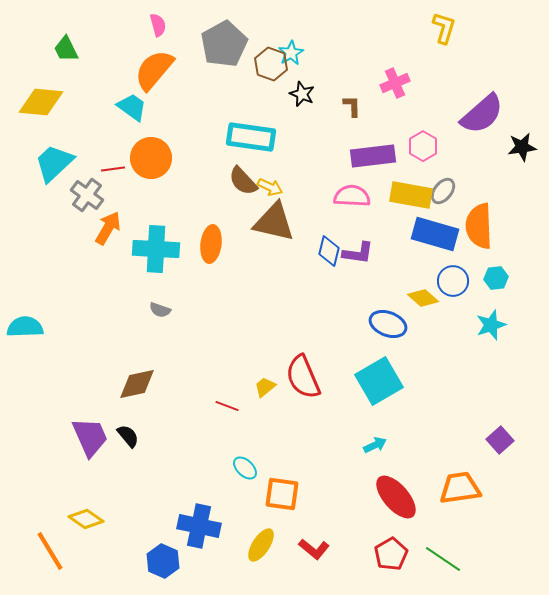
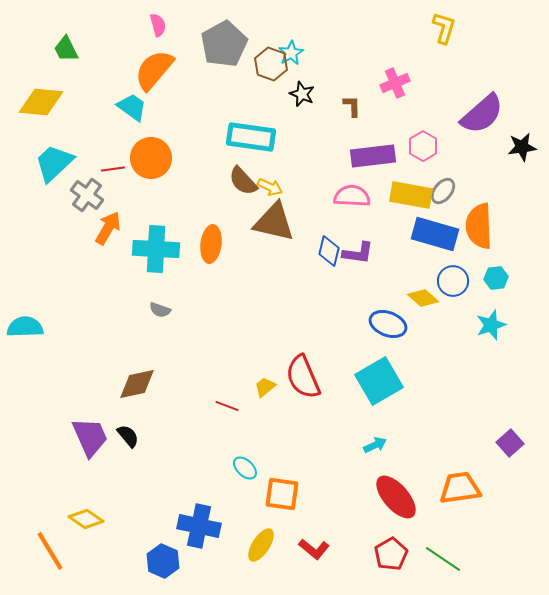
purple square at (500, 440): moved 10 px right, 3 px down
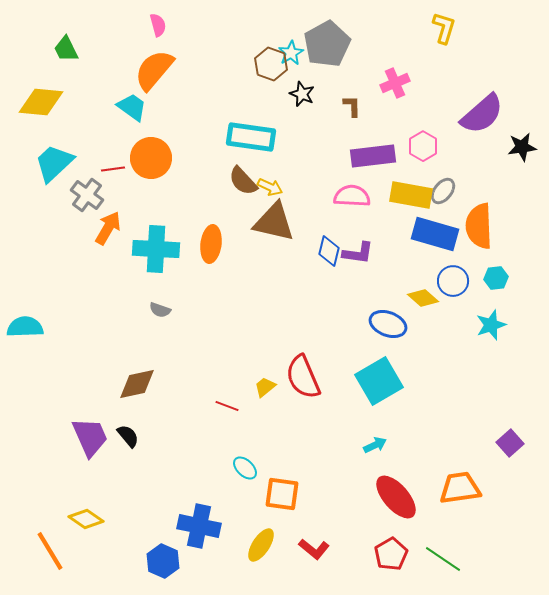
gray pentagon at (224, 44): moved 103 px right
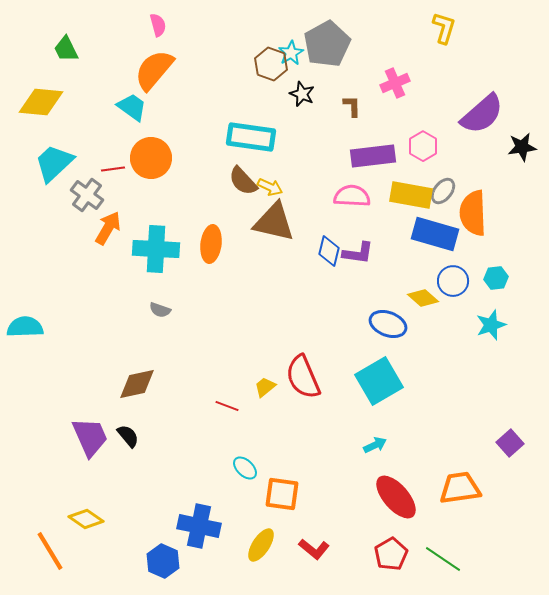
orange semicircle at (479, 226): moved 6 px left, 13 px up
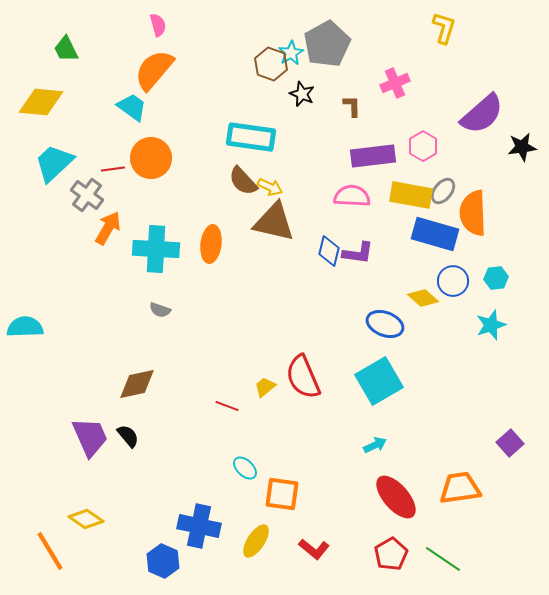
blue ellipse at (388, 324): moved 3 px left
yellow ellipse at (261, 545): moved 5 px left, 4 px up
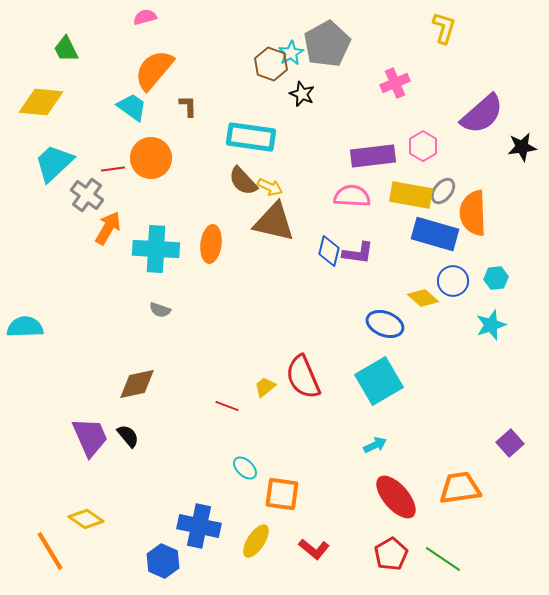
pink semicircle at (158, 25): moved 13 px left, 8 px up; rotated 90 degrees counterclockwise
brown L-shape at (352, 106): moved 164 px left
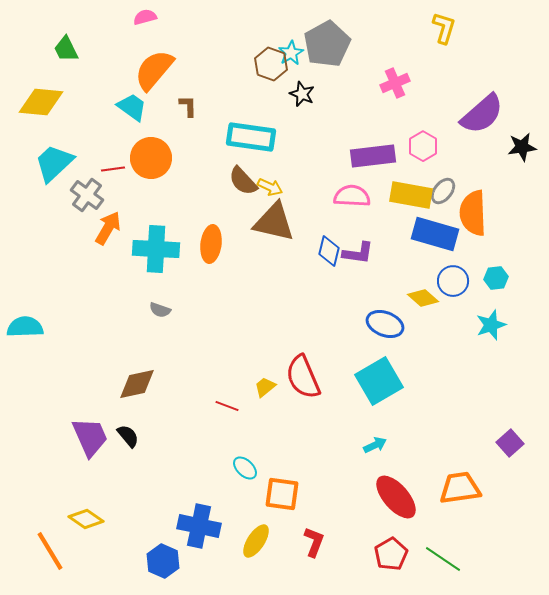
red L-shape at (314, 549): moved 7 px up; rotated 108 degrees counterclockwise
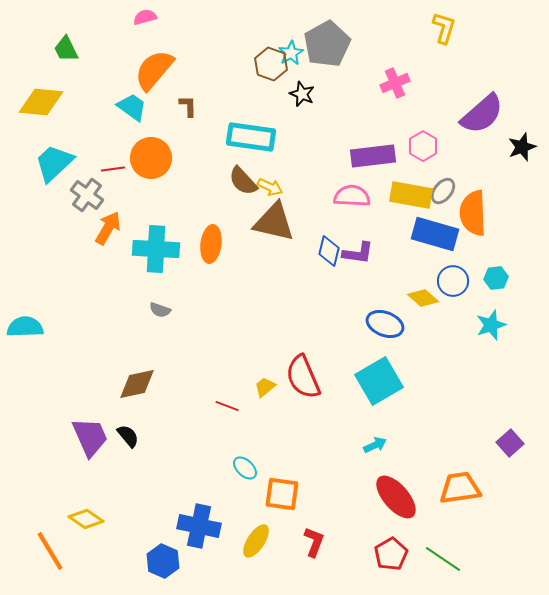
black star at (522, 147): rotated 12 degrees counterclockwise
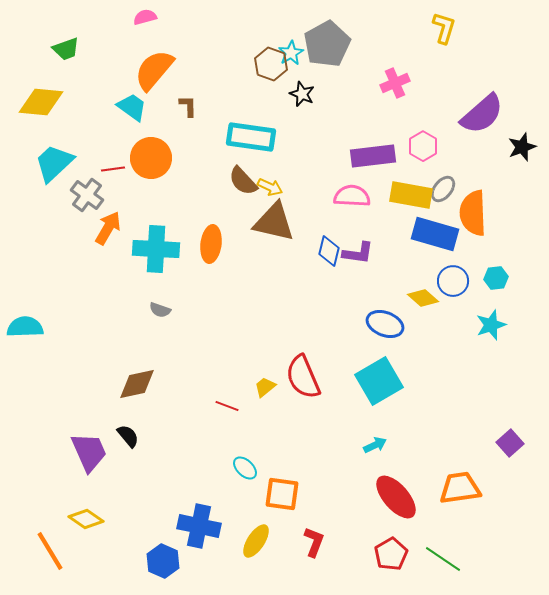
green trapezoid at (66, 49): rotated 84 degrees counterclockwise
gray ellipse at (443, 191): moved 2 px up
purple trapezoid at (90, 437): moved 1 px left, 15 px down
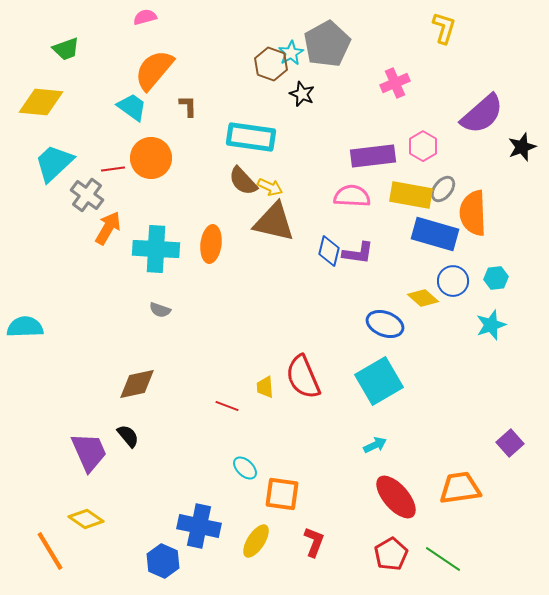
yellow trapezoid at (265, 387): rotated 55 degrees counterclockwise
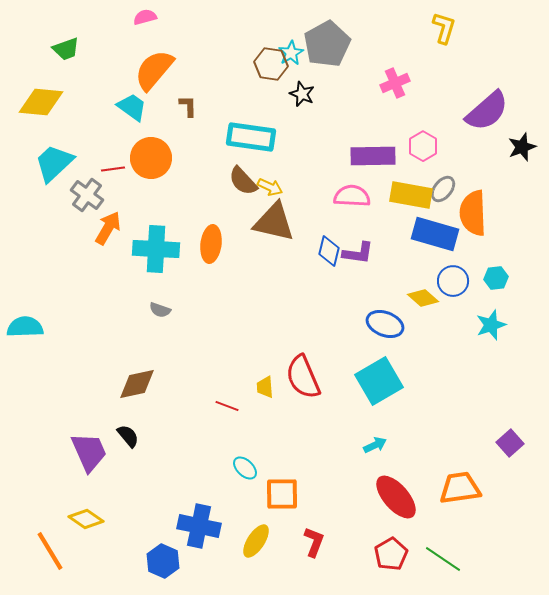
brown hexagon at (271, 64): rotated 12 degrees counterclockwise
purple semicircle at (482, 114): moved 5 px right, 3 px up
purple rectangle at (373, 156): rotated 6 degrees clockwise
orange square at (282, 494): rotated 9 degrees counterclockwise
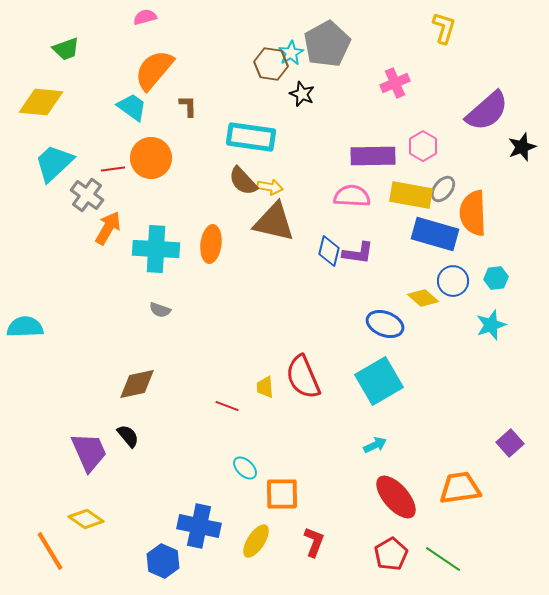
yellow arrow at (270, 187): rotated 15 degrees counterclockwise
